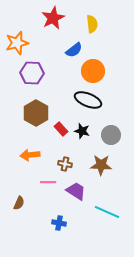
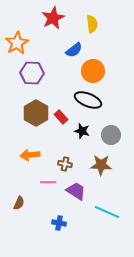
orange star: rotated 15 degrees counterclockwise
red rectangle: moved 12 px up
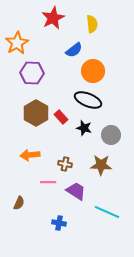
black star: moved 2 px right, 3 px up
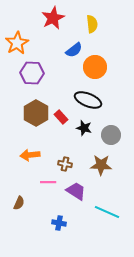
orange circle: moved 2 px right, 4 px up
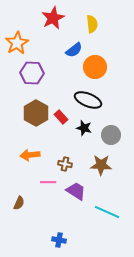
blue cross: moved 17 px down
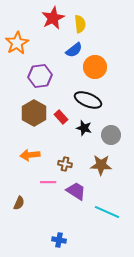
yellow semicircle: moved 12 px left
purple hexagon: moved 8 px right, 3 px down; rotated 10 degrees counterclockwise
brown hexagon: moved 2 px left
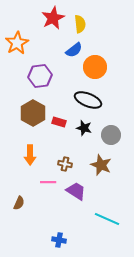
brown hexagon: moved 1 px left
red rectangle: moved 2 px left, 5 px down; rotated 32 degrees counterclockwise
orange arrow: rotated 84 degrees counterclockwise
brown star: rotated 20 degrees clockwise
cyan line: moved 7 px down
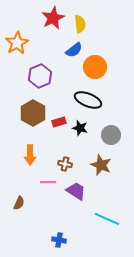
purple hexagon: rotated 15 degrees counterclockwise
red rectangle: rotated 32 degrees counterclockwise
black star: moved 4 px left
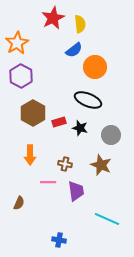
purple hexagon: moved 19 px left; rotated 10 degrees counterclockwise
purple trapezoid: rotated 50 degrees clockwise
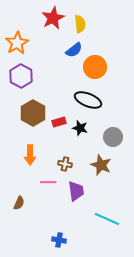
gray circle: moved 2 px right, 2 px down
